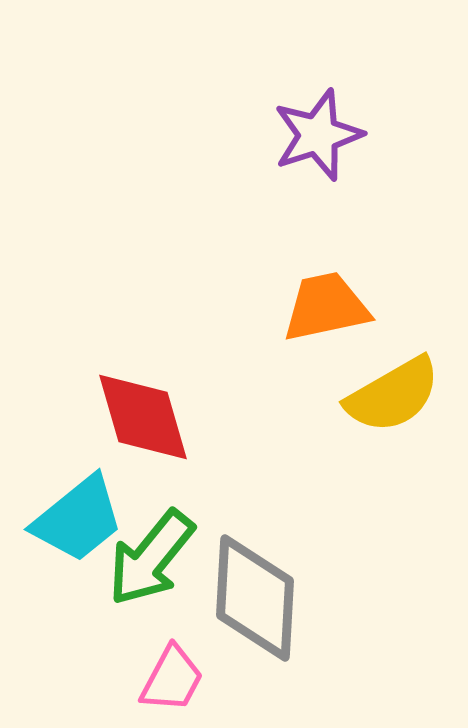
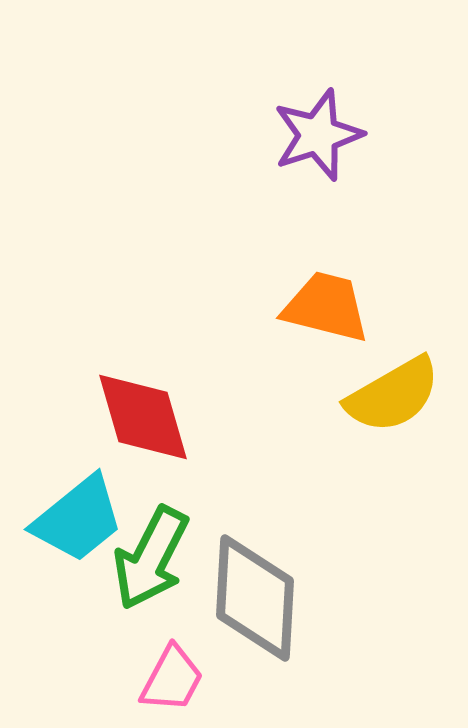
orange trapezoid: rotated 26 degrees clockwise
green arrow: rotated 12 degrees counterclockwise
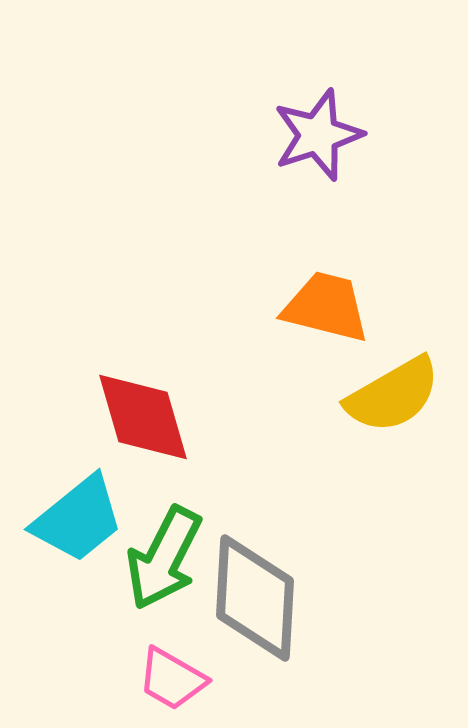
green arrow: moved 13 px right
pink trapezoid: rotated 92 degrees clockwise
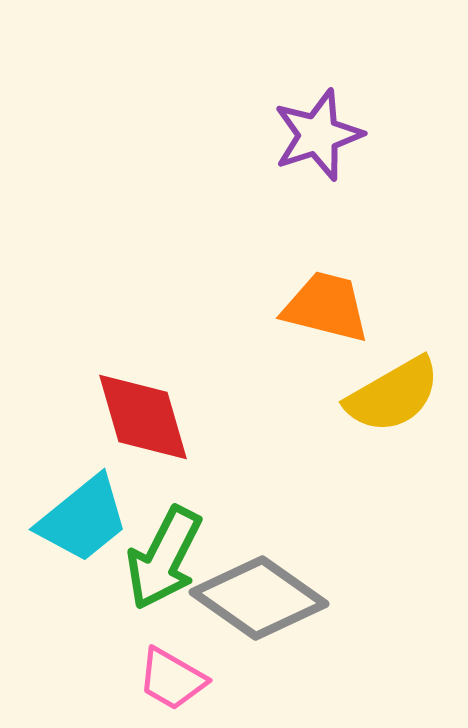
cyan trapezoid: moved 5 px right
gray diamond: moved 4 px right; rotated 58 degrees counterclockwise
